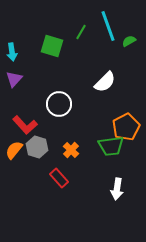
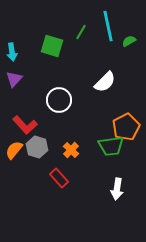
cyan line: rotated 8 degrees clockwise
white circle: moved 4 px up
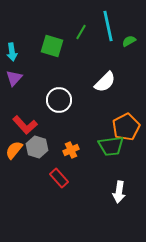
purple triangle: moved 1 px up
orange cross: rotated 21 degrees clockwise
white arrow: moved 2 px right, 3 px down
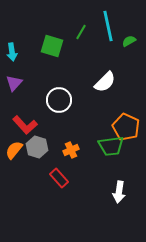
purple triangle: moved 5 px down
orange pentagon: rotated 20 degrees counterclockwise
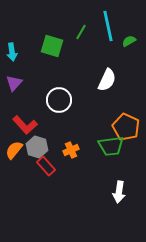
white semicircle: moved 2 px right, 2 px up; rotated 20 degrees counterclockwise
red rectangle: moved 13 px left, 12 px up
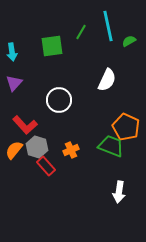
green square: rotated 25 degrees counterclockwise
green trapezoid: rotated 152 degrees counterclockwise
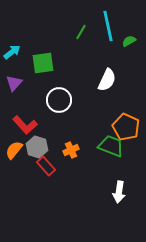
green square: moved 9 px left, 17 px down
cyan arrow: rotated 120 degrees counterclockwise
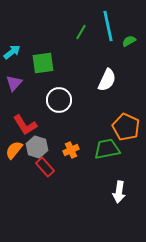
red L-shape: rotated 10 degrees clockwise
green trapezoid: moved 4 px left, 3 px down; rotated 32 degrees counterclockwise
red rectangle: moved 1 px left, 1 px down
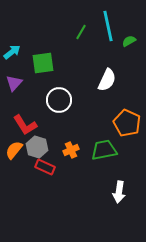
orange pentagon: moved 1 px right, 4 px up
green trapezoid: moved 3 px left, 1 px down
red rectangle: rotated 24 degrees counterclockwise
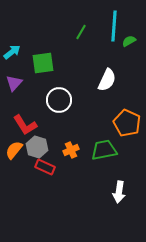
cyan line: moved 6 px right; rotated 16 degrees clockwise
